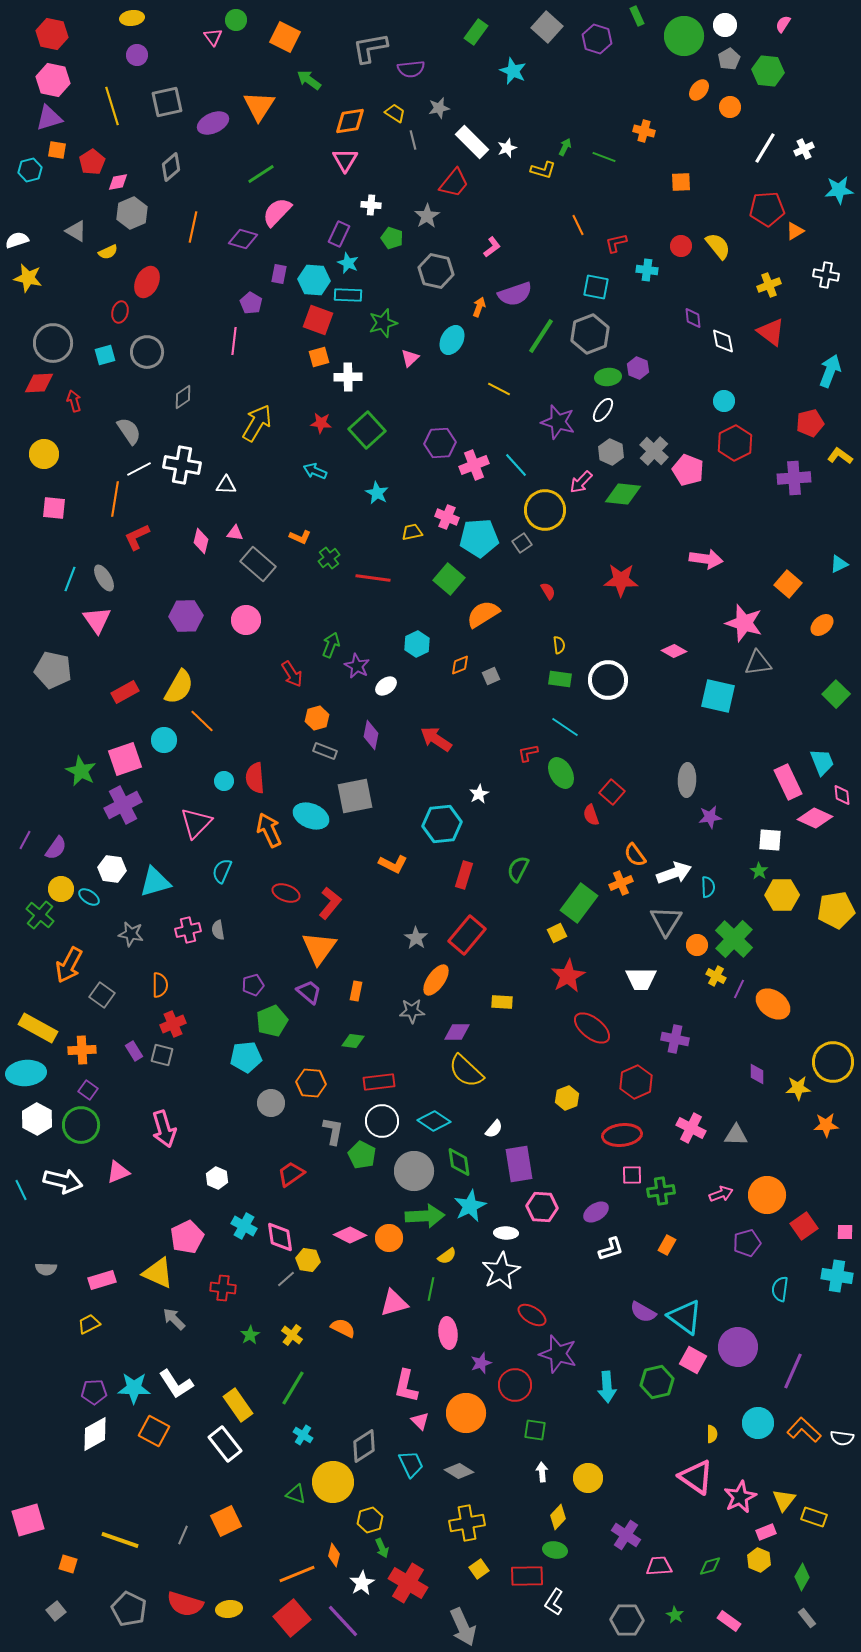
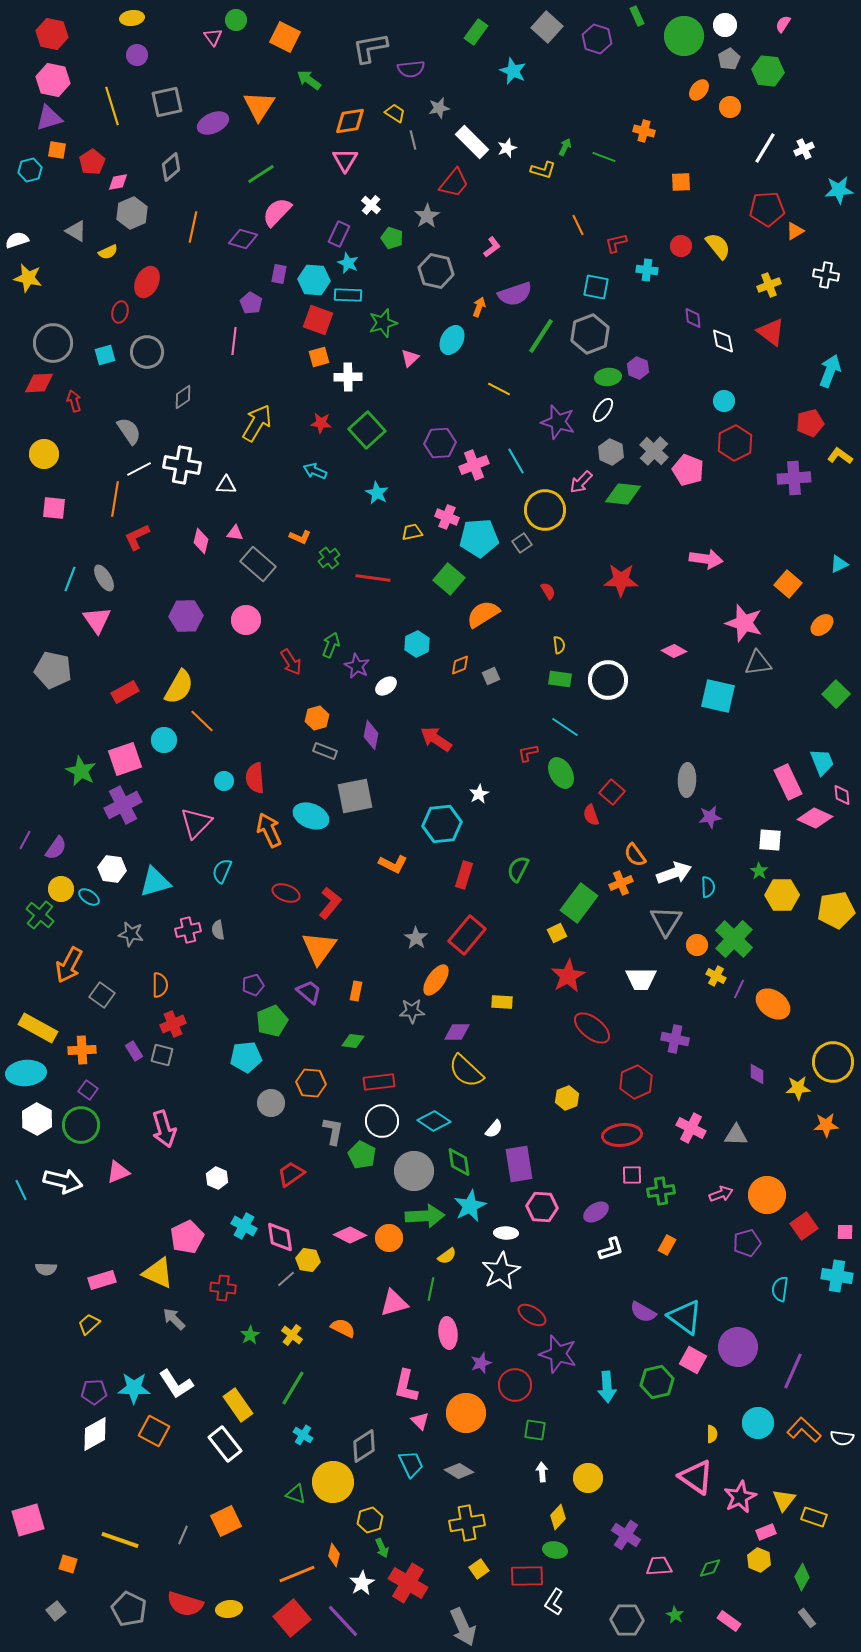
white cross at (371, 205): rotated 36 degrees clockwise
cyan line at (516, 465): moved 4 px up; rotated 12 degrees clockwise
red arrow at (292, 674): moved 1 px left, 12 px up
yellow trapezoid at (89, 1324): rotated 15 degrees counterclockwise
green diamond at (710, 1566): moved 2 px down
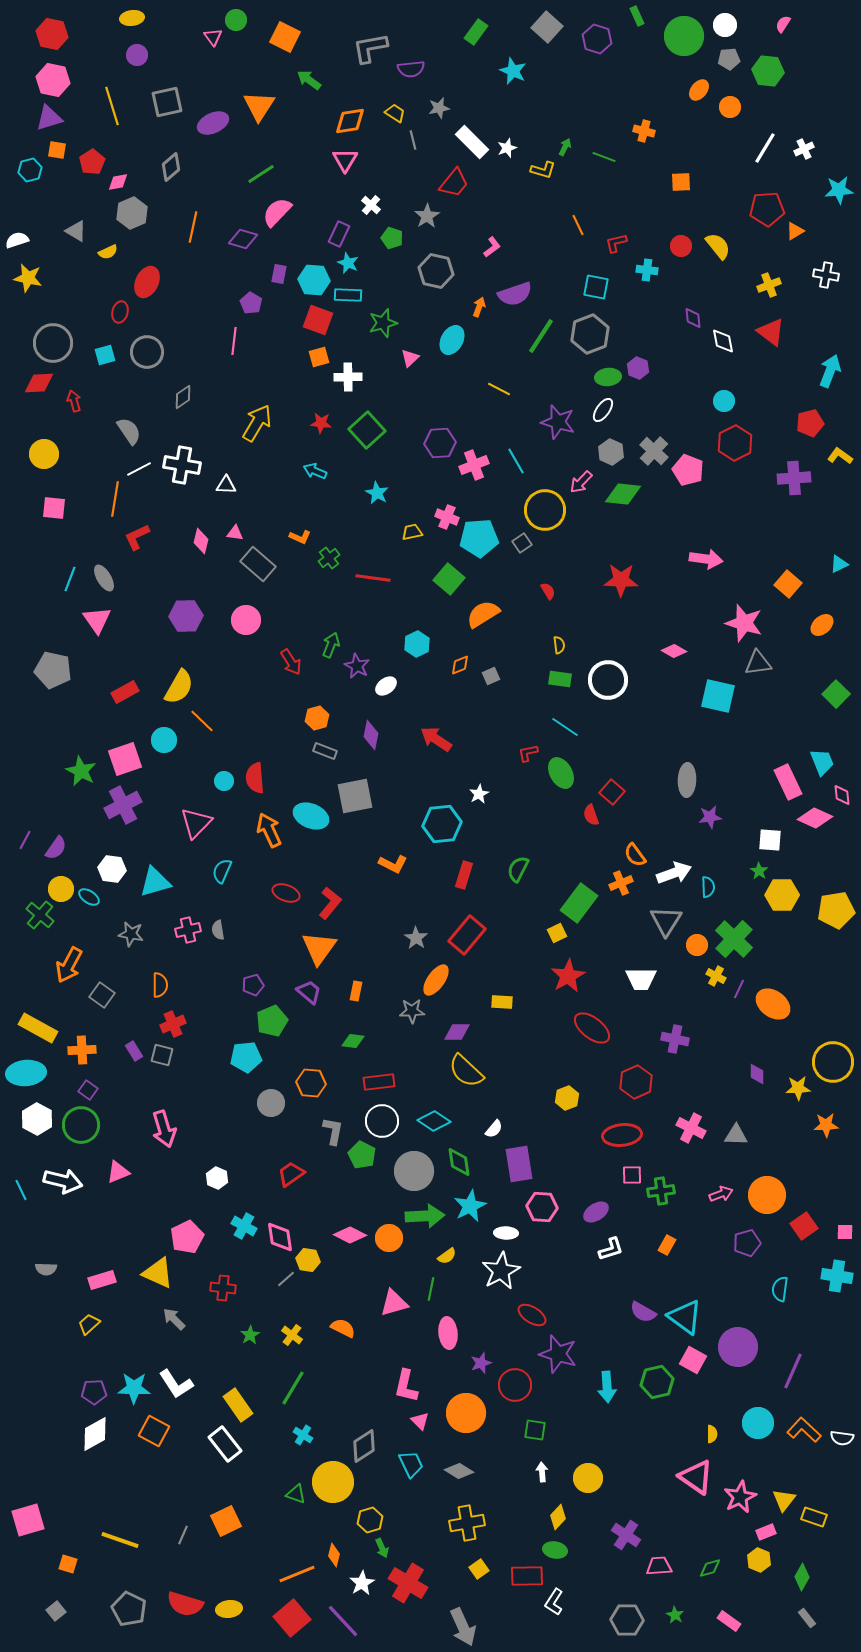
gray pentagon at (729, 59): rotated 25 degrees clockwise
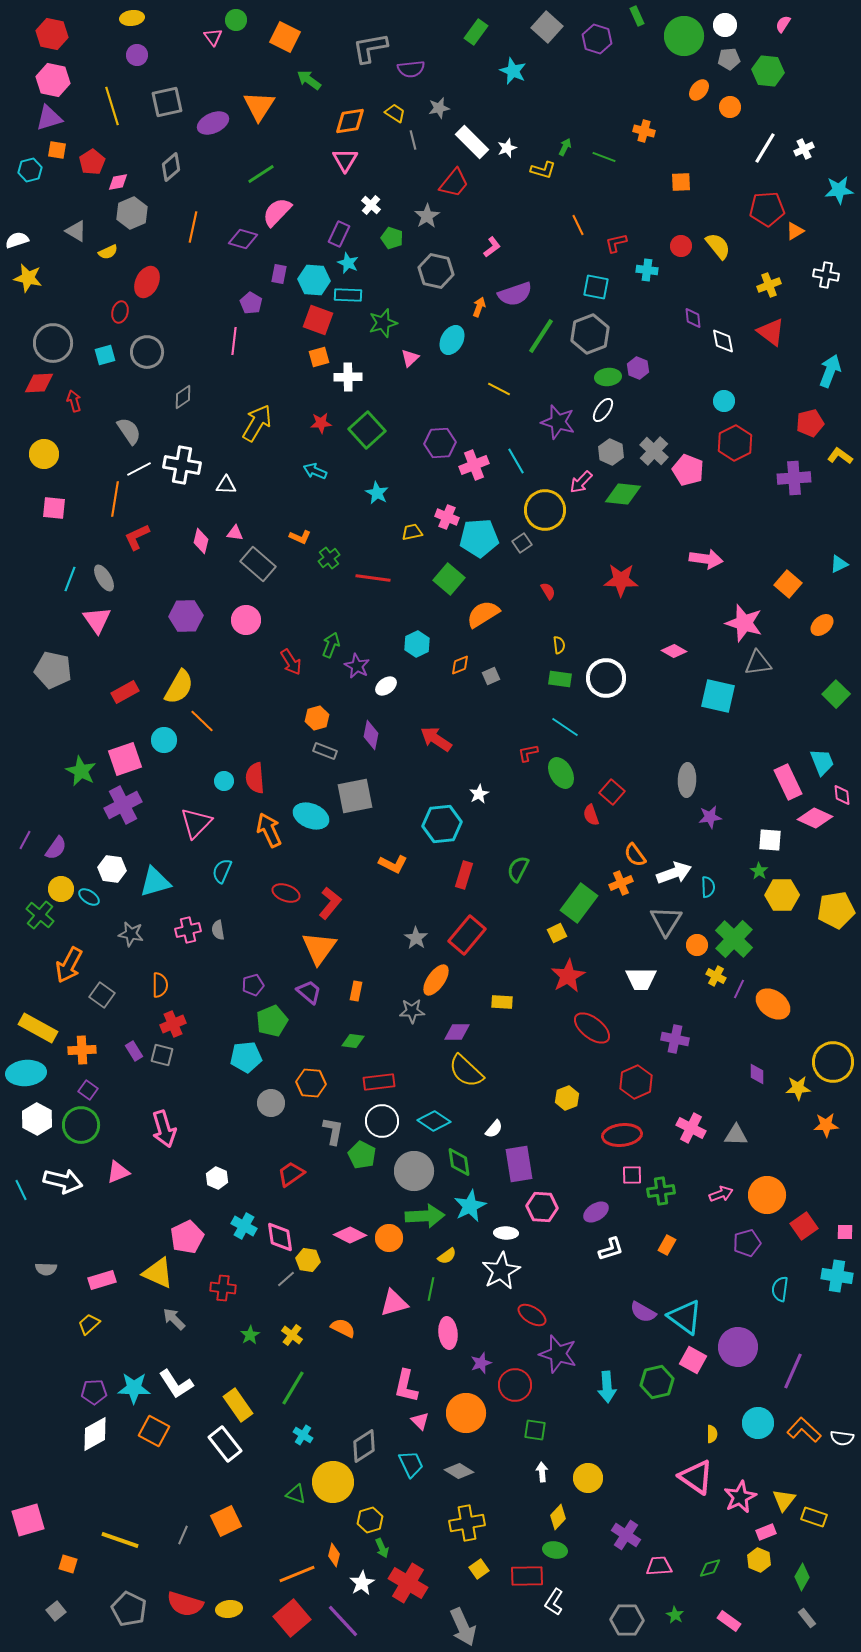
red star at (321, 423): rotated 10 degrees counterclockwise
white circle at (608, 680): moved 2 px left, 2 px up
